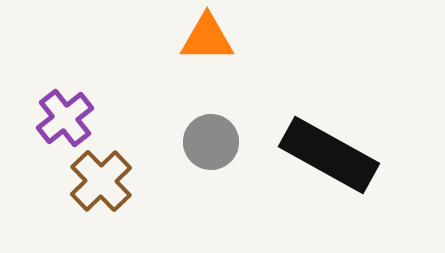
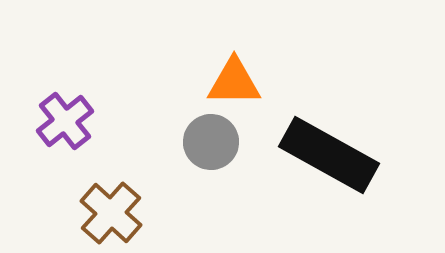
orange triangle: moved 27 px right, 44 px down
purple cross: moved 3 px down
brown cross: moved 10 px right, 32 px down; rotated 4 degrees counterclockwise
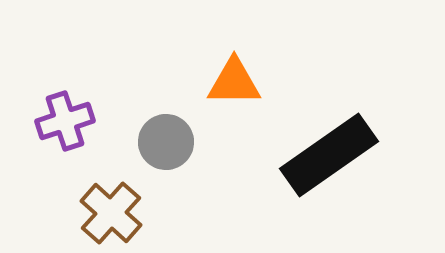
purple cross: rotated 20 degrees clockwise
gray circle: moved 45 px left
black rectangle: rotated 64 degrees counterclockwise
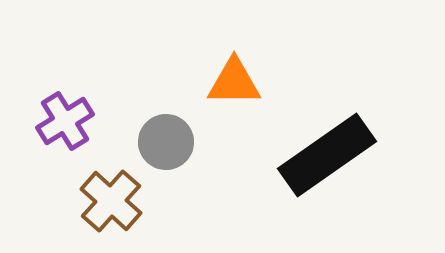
purple cross: rotated 14 degrees counterclockwise
black rectangle: moved 2 px left
brown cross: moved 12 px up
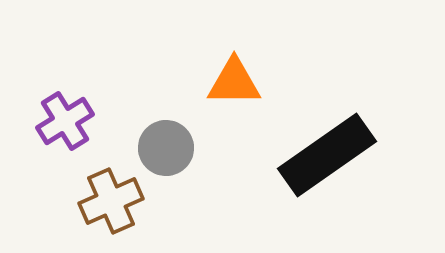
gray circle: moved 6 px down
brown cross: rotated 24 degrees clockwise
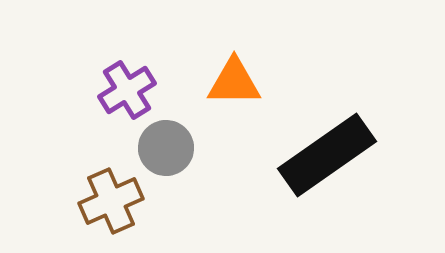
purple cross: moved 62 px right, 31 px up
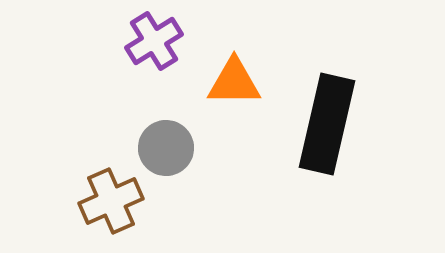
purple cross: moved 27 px right, 49 px up
black rectangle: moved 31 px up; rotated 42 degrees counterclockwise
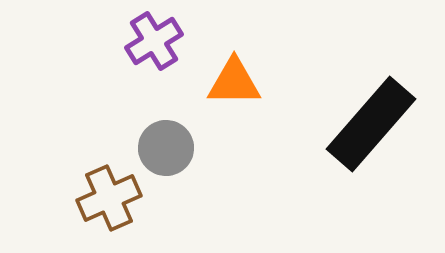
black rectangle: moved 44 px right; rotated 28 degrees clockwise
brown cross: moved 2 px left, 3 px up
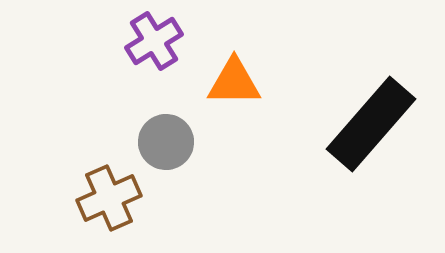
gray circle: moved 6 px up
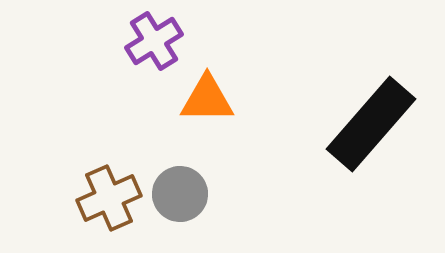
orange triangle: moved 27 px left, 17 px down
gray circle: moved 14 px right, 52 px down
